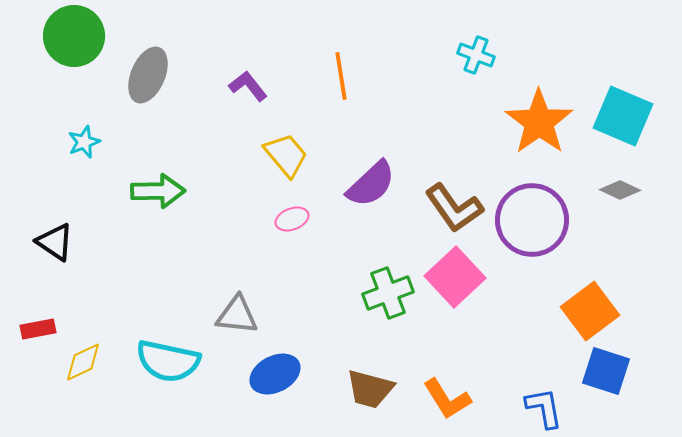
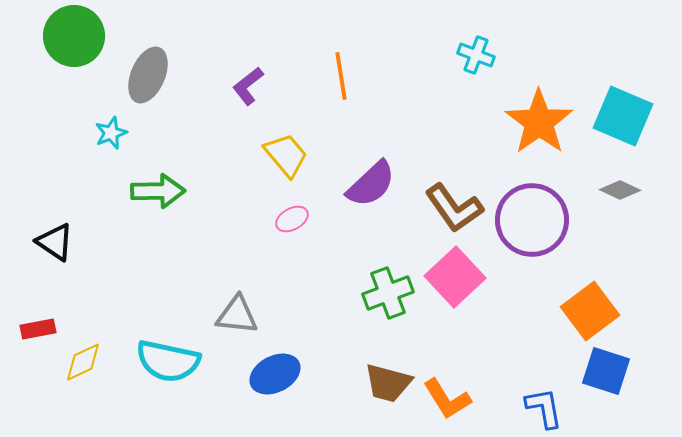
purple L-shape: rotated 90 degrees counterclockwise
cyan star: moved 27 px right, 9 px up
pink ellipse: rotated 8 degrees counterclockwise
brown trapezoid: moved 18 px right, 6 px up
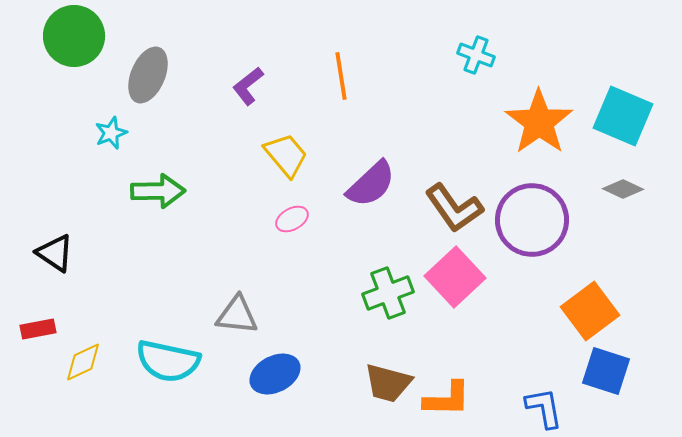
gray diamond: moved 3 px right, 1 px up
black triangle: moved 11 px down
orange L-shape: rotated 57 degrees counterclockwise
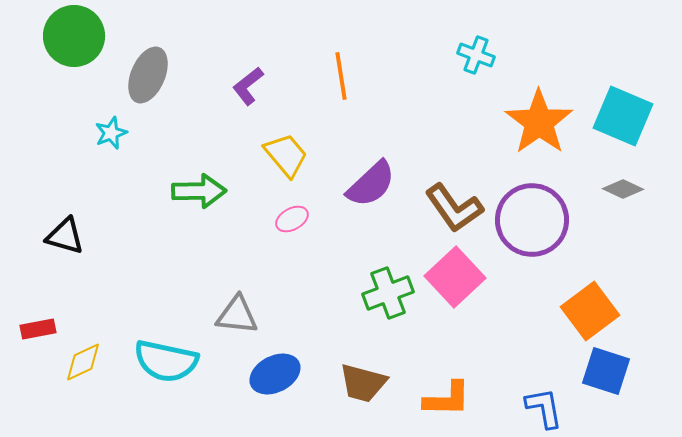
green arrow: moved 41 px right
black triangle: moved 10 px right, 17 px up; rotated 18 degrees counterclockwise
cyan semicircle: moved 2 px left
brown trapezoid: moved 25 px left
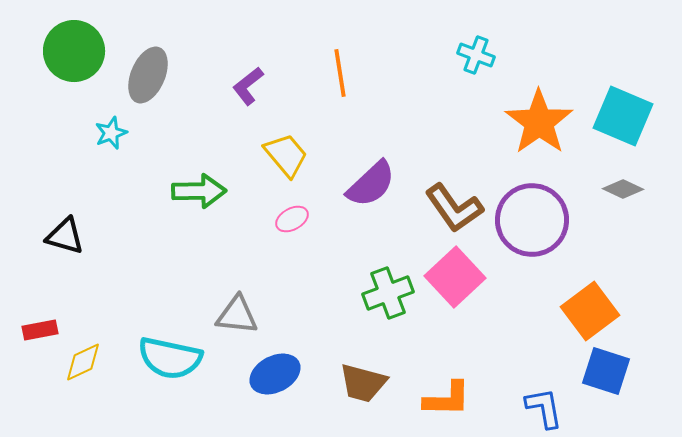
green circle: moved 15 px down
orange line: moved 1 px left, 3 px up
red rectangle: moved 2 px right, 1 px down
cyan semicircle: moved 4 px right, 3 px up
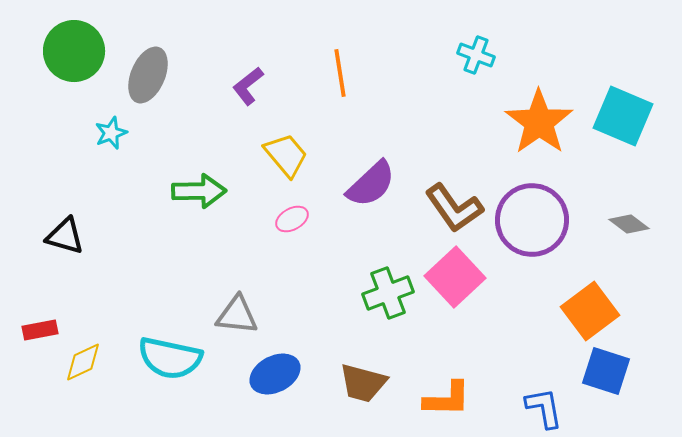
gray diamond: moved 6 px right, 35 px down; rotated 12 degrees clockwise
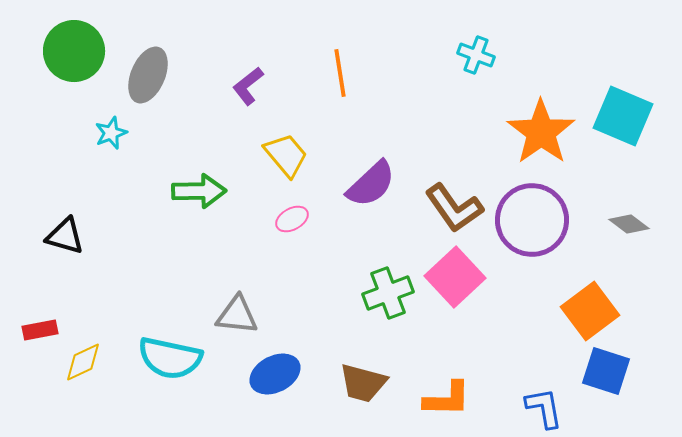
orange star: moved 2 px right, 10 px down
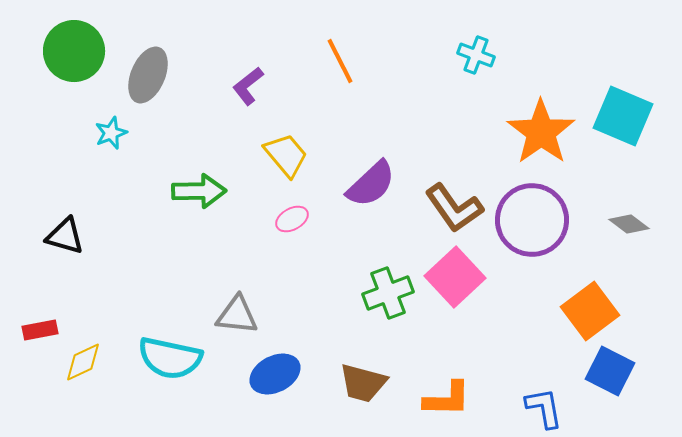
orange line: moved 12 px up; rotated 18 degrees counterclockwise
blue square: moved 4 px right; rotated 9 degrees clockwise
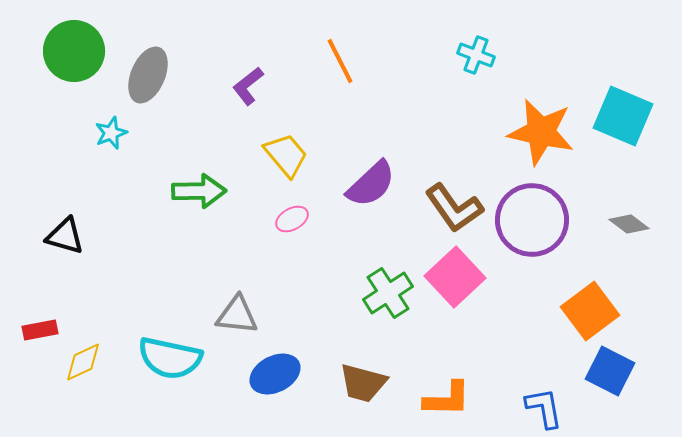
orange star: rotated 24 degrees counterclockwise
green cross: rotated 12 degrees counterclockwise
